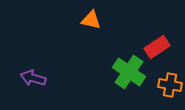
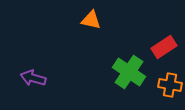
red rectangle: moved 7 px right
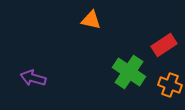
red rectangle: moved 2 px up
orange cross: rotated 10 degrees clockwise
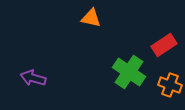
orange triangle: moved 2 px up
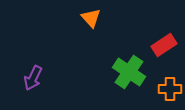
orange triangle: rotated 35 degrees clockwise
purple arrow: rotated 80 degrees counterclockwise
orange cross: moved 4 px down; rotated 20 degrees counterclockwise
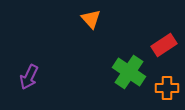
orange triangle: moved 1 px down
purple arrow: moved 4 px left, 1 px up
orange cross: moved 3 px left, 1 px up
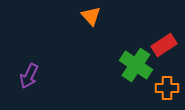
orange triangle: moved 3 px up
green cross: moved 7 px right, 7 px up
purple arrow: moved 1 px up
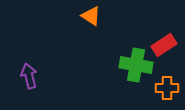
orange triangle: rotated 15 degrees counterclockwise
green cross: rotated 24 degrees counterclockwise
purple arrow: rotated 140 degrees clockwise
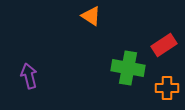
green cross: moved 8 px left, 3 px down
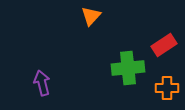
orange triangle: rotated 40 degrees clockwise
green cross: rotated 16 degrees counterclockwise
purple arrow: moved 13 px right, 7 px down
